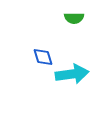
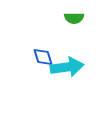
cyan arrow: moved 5 px left, 7 px up
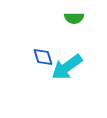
cyan arrow: rotated 152 degrees clockwise
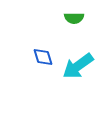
cyan arrow: moved 11 px right, 1 px up
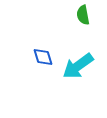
green semicircle: moved 9 px right, 3 px up; rotated 78 degrees clockwise
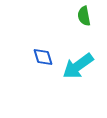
green semicircle: moved 1 px right, 1 px down
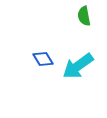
blue diamond: moved 2 px down; rotated 15 degrees counterclockwise
